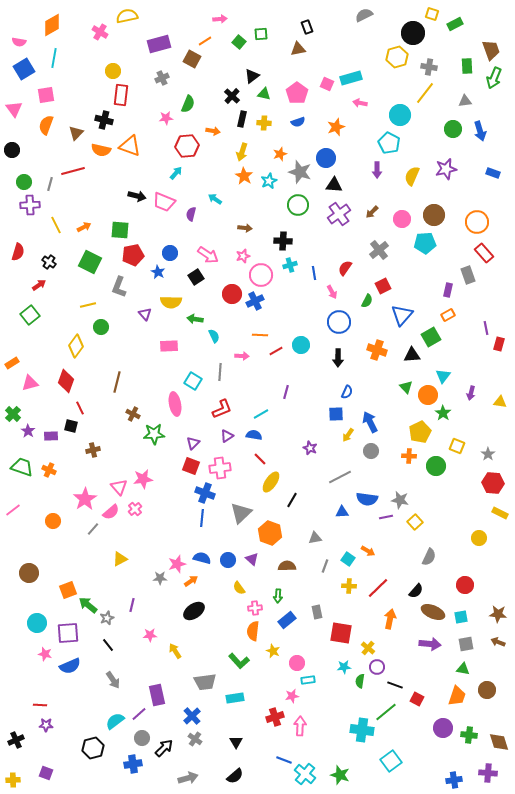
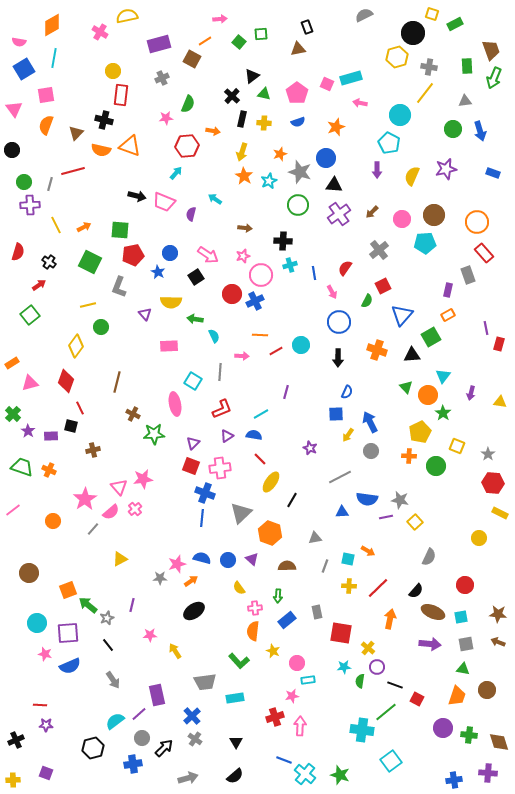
cyan square at (348, 559): rotated 24 degrees counterclockwise
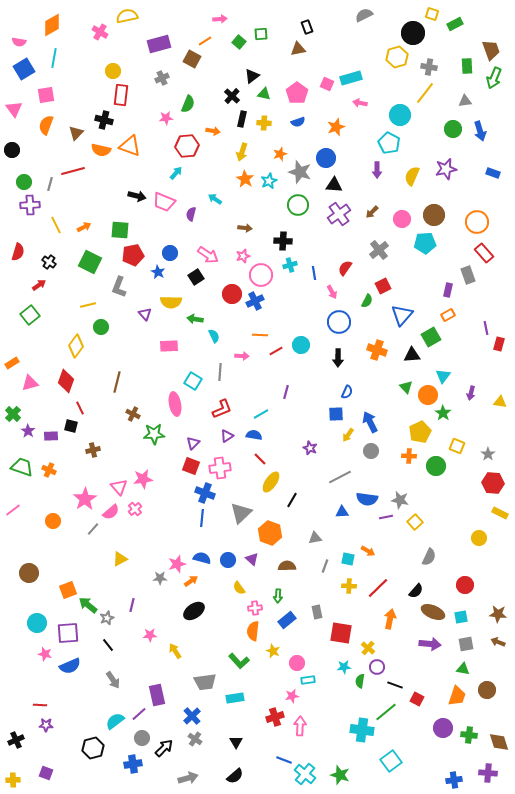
orange star at (244, 176): moved 1 px right, 3 px down
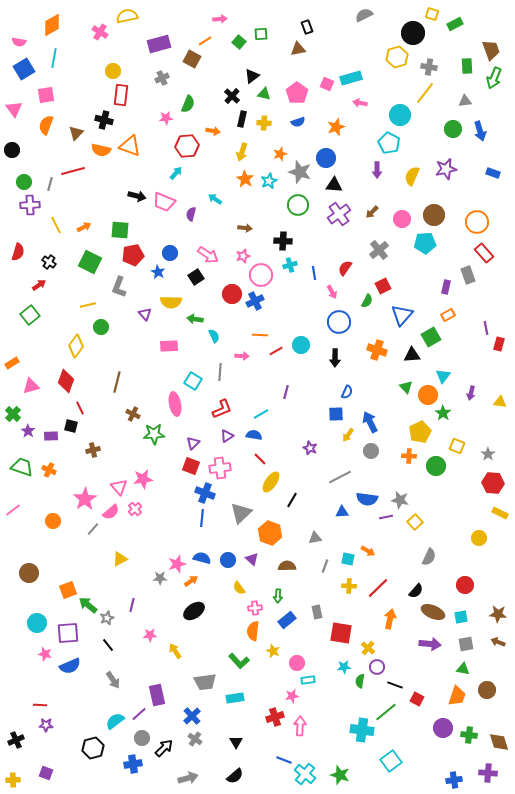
purple rectangle at (448, 290): moved 2 px left, 3 px up
black arrow at (338, 358): moved 3 px left
pink triangle at (30, 383): moved 1 px right, 3 px down
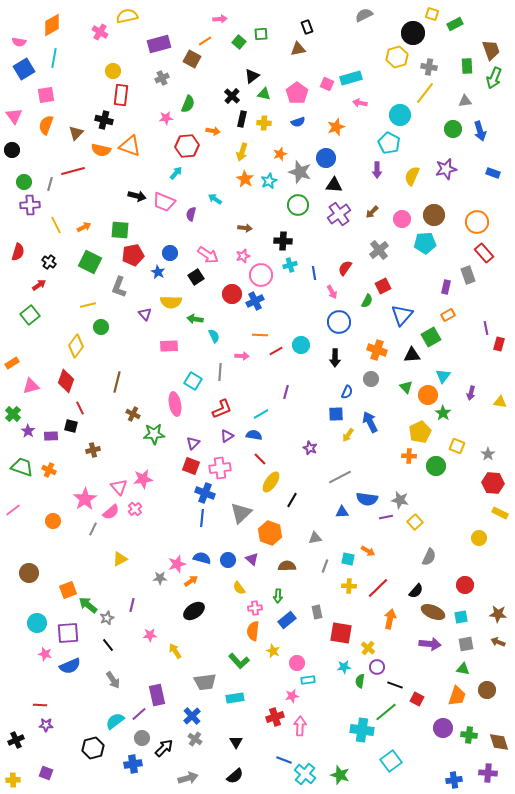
pink triangle at (14, 109): moved 7 px down
gray circle at (371, 451): moved 72 px up
gray line at (93, 529): rotated 16 degrees counterclockwise
